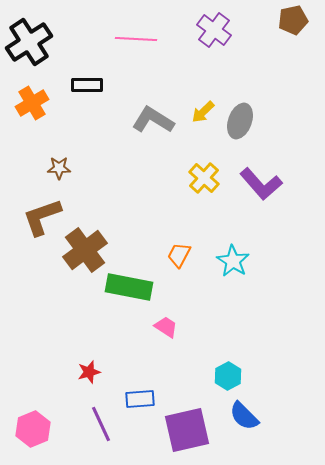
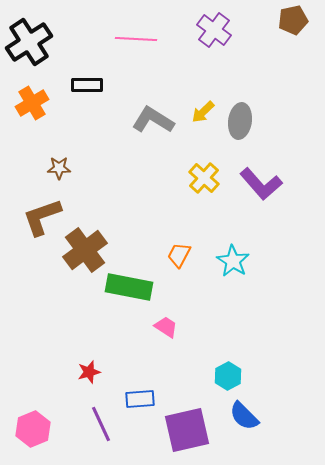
gray ellipse: rotated 12 degrees counterclockwise
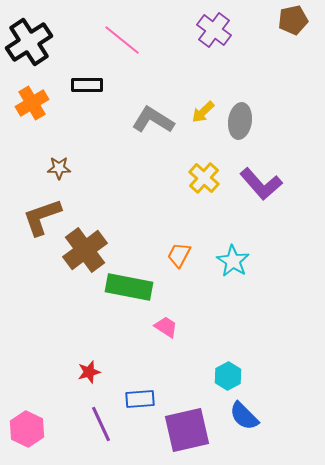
pink line: moved 14 px left, 1 px down; rotated 36 degrees clockwise
pink hexagon: moved 6 px left; rotated 12 degrees counterclockwise
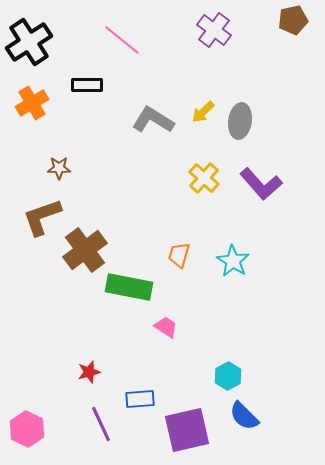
orange trapezoid: rotated 12 degrees counterclockwise
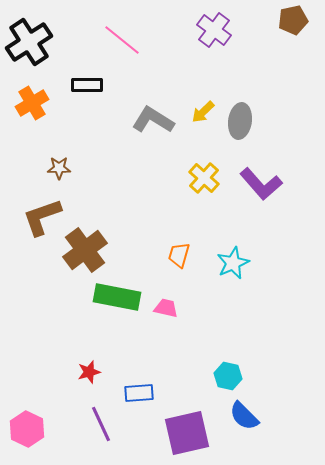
cyan star: moved 2 px down; rotated 16 degrees clockwise
green rectangle: moved 12 px left, 10 px down
pink trapezoid: moved 19 px up; rotated 20 degrees counterclockwise
cyan hexagon: rotated 20 degrees counterclockwise
blue rectangle: moved 1 px left, 6 px up
purple square: moved 3 px down
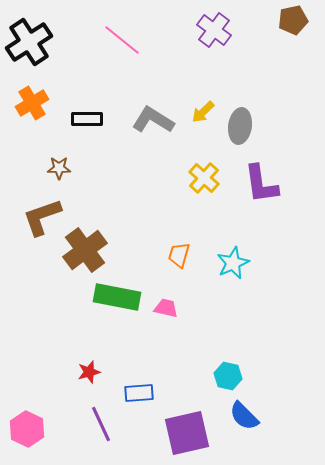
black rectangle: moved 34 px down
gray ellipse: moved 5 px down
purple L-shape: rotated 33 degrees clockwise
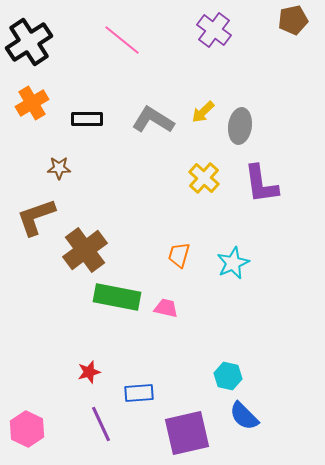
brown L-shape: moved 6 px left
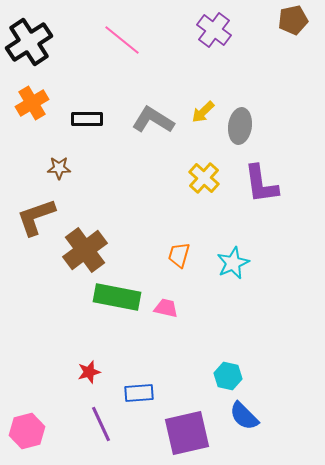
pink hexagon: moved 2 px down; rotated 20 degrees clockwise
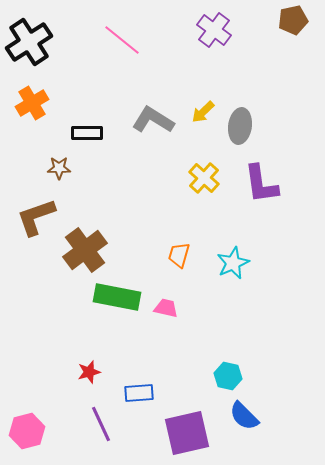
black rectangle: moved 14 px down
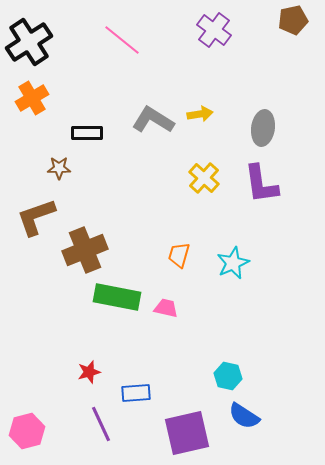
orange cross: moved 5 px up
yellow arrow: moved 3 px left, 2 px down; rotated 145 degrees counterclockwise
gray ellipse: moved 23 px right, 2 px down
brown cross: rotated 15 degrees clockwise
blue rectangle: moved 3 px left
blue semicircle: rotated 12 degrees counterclockwise
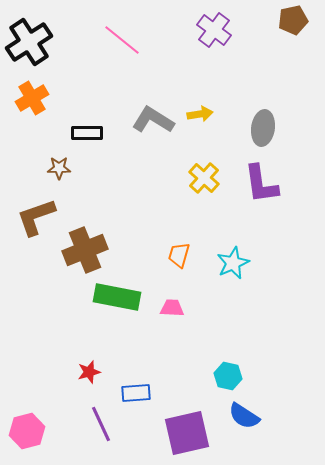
pink trapezoid: moved 6 px right; rotated 10 degrees counterclockwise
